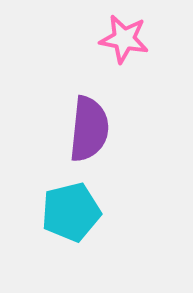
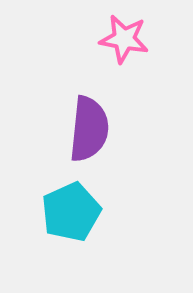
cyan pentagon: rotated 10 degrees counterclockwise
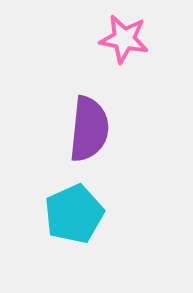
cyan pentagon: moved 3 px right, 2 px down
